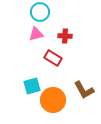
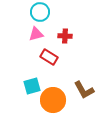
red rectangle: moved 4 px left, 1 px up
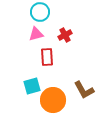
red cross: moved 1 px up; rotated 32 degrees counterclockwise
red rectangle: moved 2 px left; rotated 54 degrees clockwise
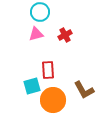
red rectangle: moved 1 px right, 13 px down
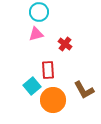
cyan circle: moved 1 px left
red cross: moved 9 px down; rotated 24 degrees counterclockwise
cyan square: rotated 24 degrees counterclockwise
